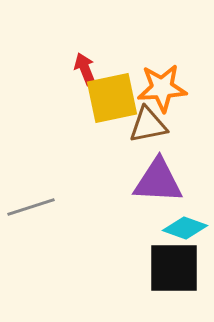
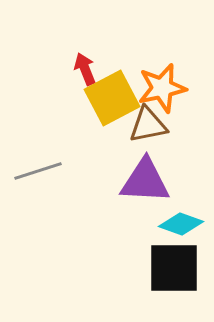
orange star: rotated 9 degrees counterclockwise
yellow square: rotated 16 degrees counterclockwise
purple triangle: moved 13 px left
gray line: moved 7 px right, 36 px up
cyan diamond: moved 4 px left, 4 px up
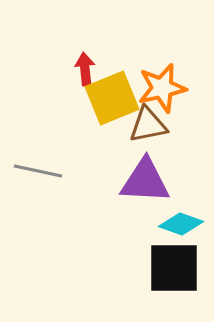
red arrow: rotated 16 degrees clockwise
yellow square: rotated 6 degrees clockwise
gray line: rotated 30 degrees clockwise
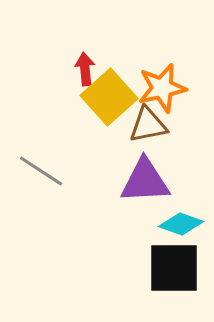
yellow square: moved 3 px left, 1 px up; rotated 20 degrees counterclockwise
gray line: moved 3 px right; rotated 21 degrees clockwise
purple triangle: rotated 6 degrees counterclockwise
